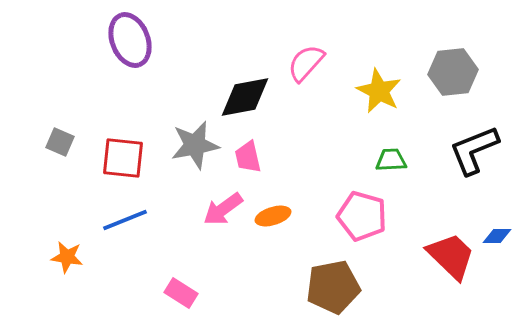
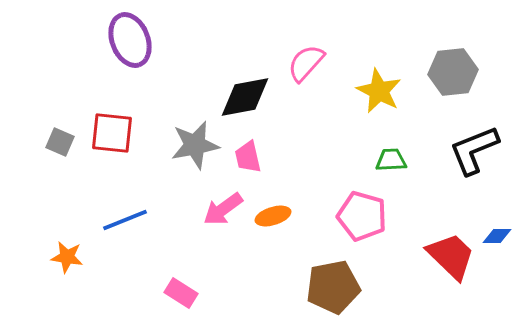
red square: moved 11 px left, 25 px up
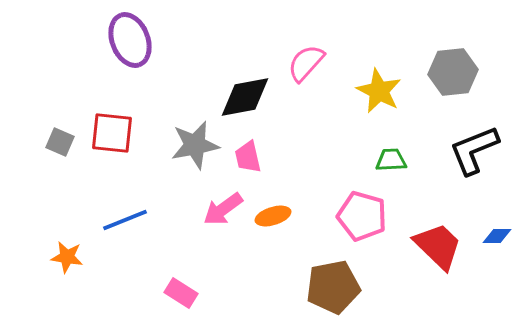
red trapezoid: moved 13 px left, 10 px up
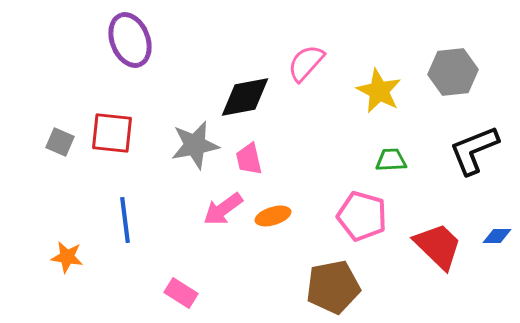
pink trapezoid: moved 1 px right, 2 px down
blue line: rotated 75 degrees counterclockwise
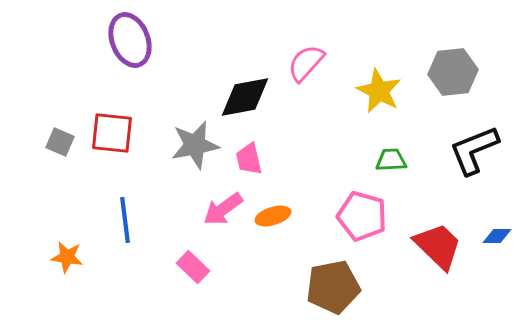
pink rectangle: moved 12 px right, 26 px up; rotated 12 degrees clockwise
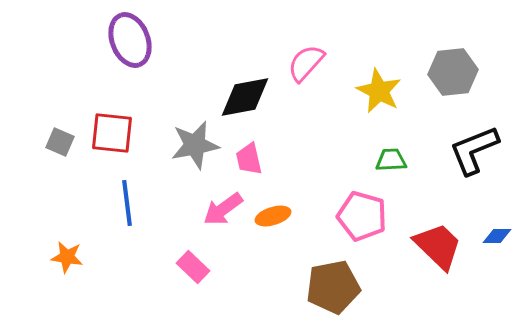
blue line: moved 2 px right, 17 px up
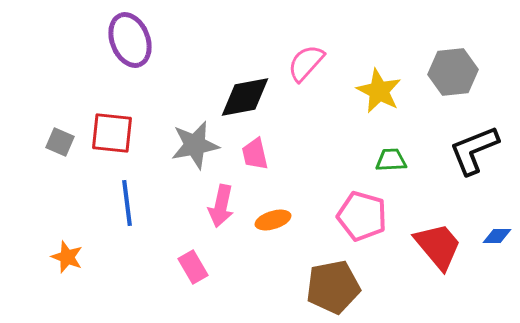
pink trapezoid: moved 6 px right, 5 px up
pink arrow: moved 2 px left, 3 px up; rotated 42 degrees counterclockwise
orange ellipse: moved 4 px down
red trapezoid: rotated 6 degrees clockwise
orange star: rotated 12 degrees clockwise
pink rectangle: rotated 16 degrees clockwise
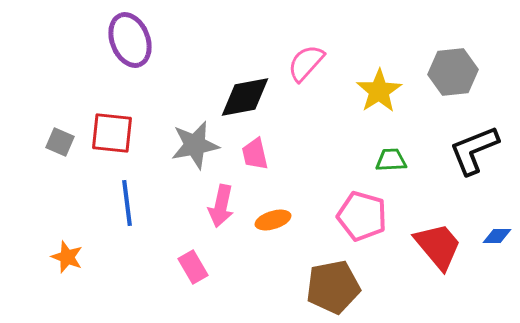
yellow star: rotated 12 degrees clockwise
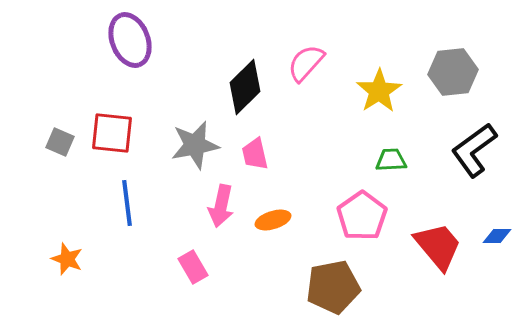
black diamond: moved 10 px up; rotated 34 degrees counterclockwise
black L-shape: rotated 14 degrees counterclockwise
pink pentagon: rotated 21 degrees clockwise
orange star: moved 2 px down
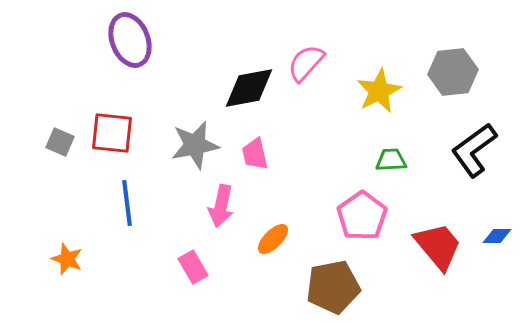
black diamond: moved 4 px right, 1 px down; rotated 34 degrees clockwise
yellow star: rotated 6 degrees clockwise
orange ellipse: moved 19 px down; rotated 28 degrees counterclockwise
